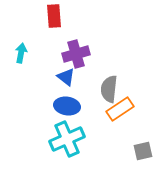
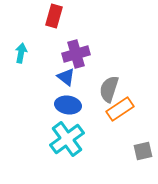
red rectangle: rotated 20 degrees clockwise
gray semicircle: rotated 12 degrees clockwise
blue ellipse: moved 1 px right, 1 px up
cyan cross: rotated 12 degrees counterclockwise
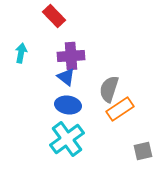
red rectangle: rotated 60 degrees counterclockwise
purple cross: moved 5 px left, 2 px down; rotated 12 degrees clockwise
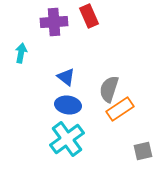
red rectangle: moved 35 px right; rotated 20 degrees clockwise
purple cross: moved 17 px left, 34 px up
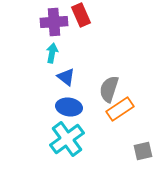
red rectangle: moved 8 px left, 1 px up
cyan arrow: moved 31 px right
blue ellipse: moved 1 px right, 2 px down
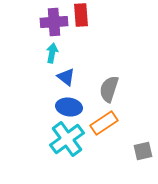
red rectangle: rotated 20 degrees clockwise
orange rectangle: moved 16 px left, 14 px down
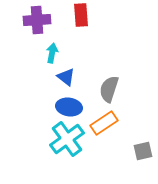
purple cross: moved 17 px left, 2 px up
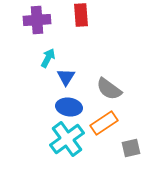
cyan arrow: moved 4 px left, 5 px down; rotated 18 degrees clockwise
blue triangle: rotated 24 degrees clockwise
gray semicircle: rotated 72 degrees counterclockwise
gray square: moved 12 px left, 3 px up
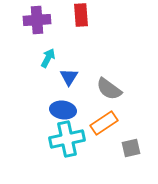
blue triangle: moved 3 px right
blue ellipse: moved 6 px left, 3 px down
cyan cross: rotated 24 degrees clockwise
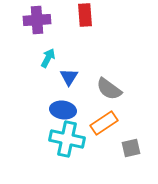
red rectangle: moved 4 px right
cyan cross: rotated 24 degrees clockwise
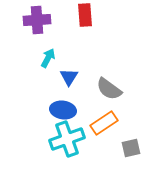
cyan cross: rotated 32 degrees counterclockwise
